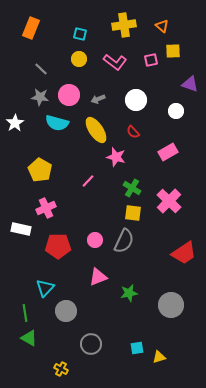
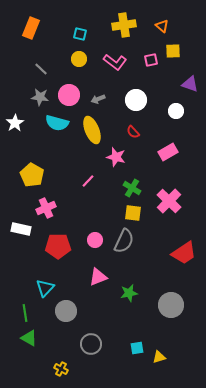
yellow ellipse at (96, 130): moved 4 px left; rotated 12 degrees clockwise
yellow pentagon at (40, 170): moved 8 px left, 5 px down
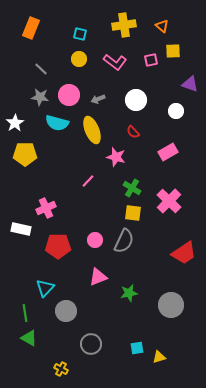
yellow pentagon at (32, 175): moved 7 px left, 21 px up; rotated 30 degrees counterclockwise
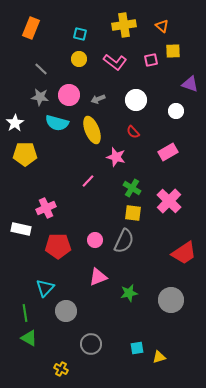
gray circle at (171, 305): moved 5 px up
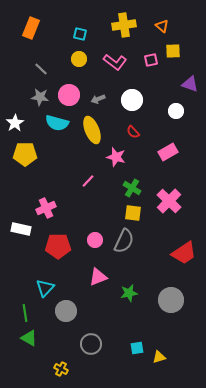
white circle at (136, 100): moved 4 px left
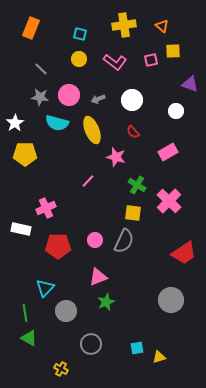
green cross at (132, 188): moved 5 px right, 3 px up
green star at (129, 293): moved 23 px left, 9 px down; rotated 12 degrees counterclockwise
